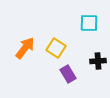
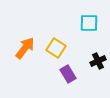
black cross: rotated 21 degrees counterclockwise
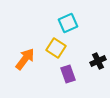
cyan square: moved 21 px left; rotated 24 degrees counterclockwise
orange arrow: moved 11 px down
purple rectangle: rotated 12 degrees clockwise
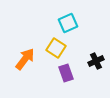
black cross: moved 2 px left
purple rectangle: moved 2 px left, 1 px up
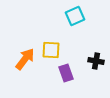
cyan square: moved 7 px right, 7 px up
yellow square: moved 5 px left, 2 px down; rotated 30 degrees counterclockwise
black cross: rotated 35 degrees clockwise
